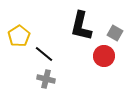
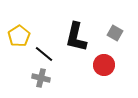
black L-shape: moved 5 px left, 11 px down
red circle: moved 9 px down
gray cross: moved 5 px left, 1 px up
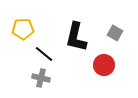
yellow pentagon: moved 4 px right, 7 px up; rotated 30 degrees clockwise
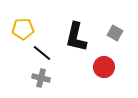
black line: moved 2 px left, 1 px up
red circle: moved 2 px down
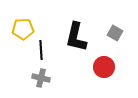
black line: moved 1 px left, 3 px up; rotated 48 degrees clockwise
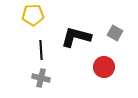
yellow pentagon: moved 10 px right, 14 px up
black L-shape: rotated 92 degrees clockwise
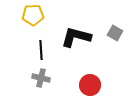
red circle: moved 14 px left, 18 px down
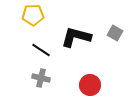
black line: rotated 54 degrees counterclockwise
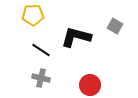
gray square: moved 7 px up
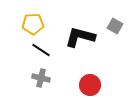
yellow pentagon: moved 9 px down
black L-shape: moved 4 px right
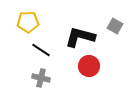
yellow pentagon: moved 5 px left, 2 px up
red circle: moved 1 px left, 19 px up
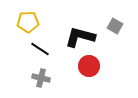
black line: moved 1 px left, 1 px up
